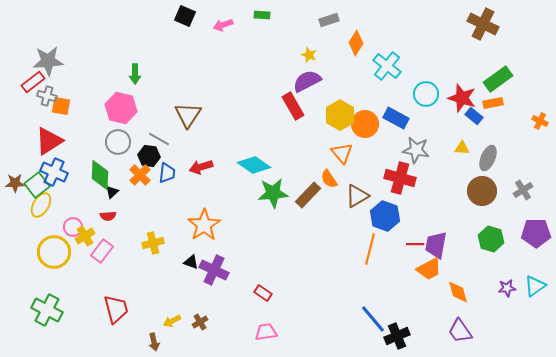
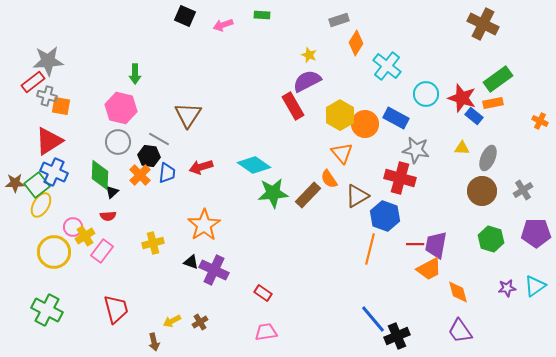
gray rectangle at (329, 20): moved 10 px right
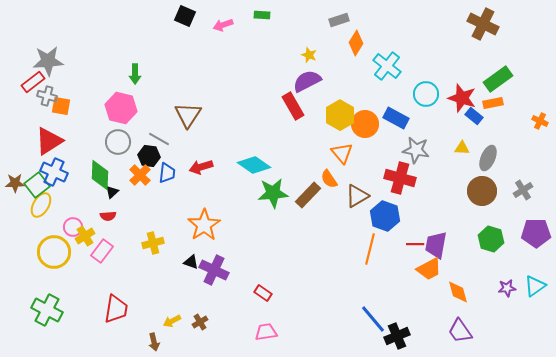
red trapezoid at (116, 309): rotated 24 degrees clockwise
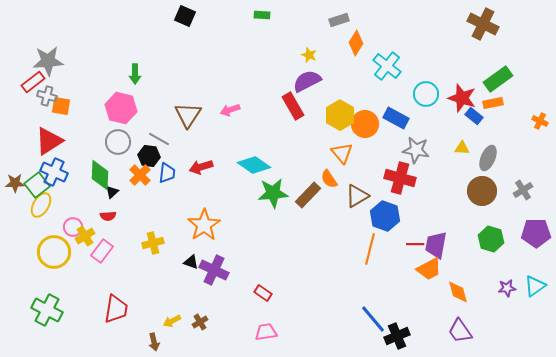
pink arrow at (223, 25): moved 7 px right, 85 px down
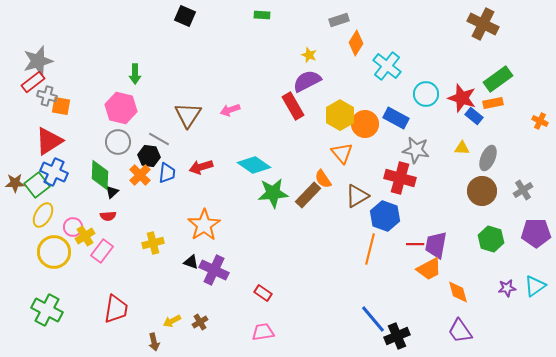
gray star at (48, 61): moved 10 px left; rotated 12 degrees counterclockwise
orange semicircle at (329, 179): moved 6 px left
yellow ellipse at (41, 205): moved 2 px right, 10 px down
pink trapezoid at (266, 332): moved 3 px left
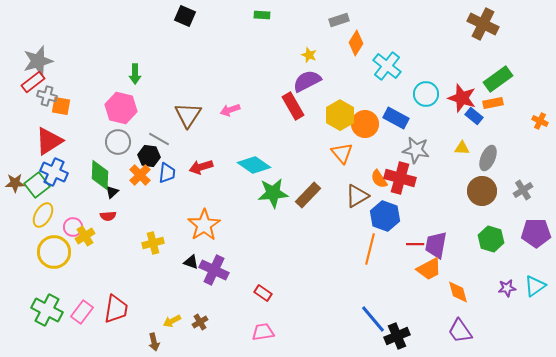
orange semicircle at (323, 179): moved 56 px right
pink rectangle at (102, 251): moved 20 px left, 61 px down
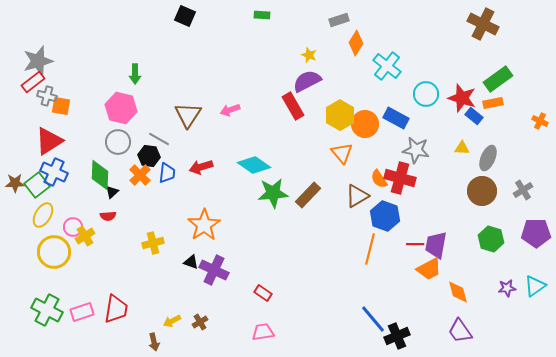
pink rectangle at (82, 312): rotated 35 degrees clockwise
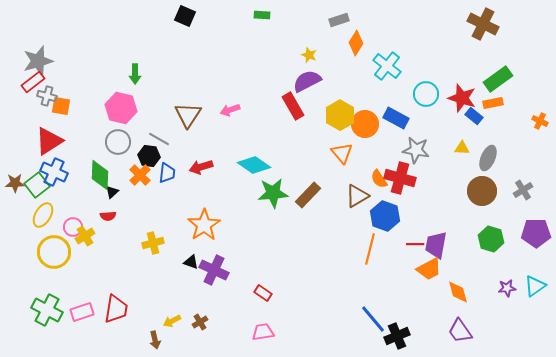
brown arrow at (154, 342): moved 1 px right, 2 px up
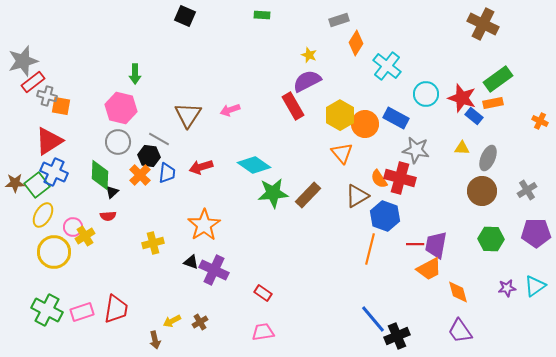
gray star at (38, 61): moved 15 px left
gray cross at (523, 190): moved 4 px right
green hexagon at (491, 239): rotated 15 degrees counterclockwise
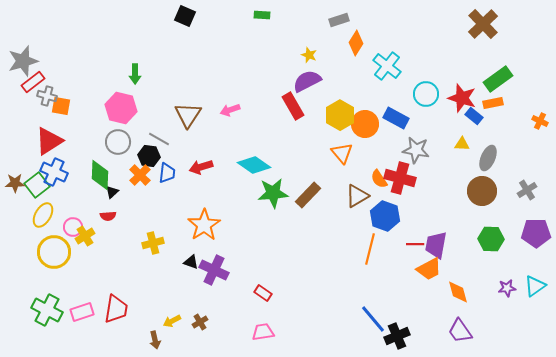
brown cross at (483, 24): rotated 20 degrees clockwise
yellow triangle at (462, 148): moved 4 px up
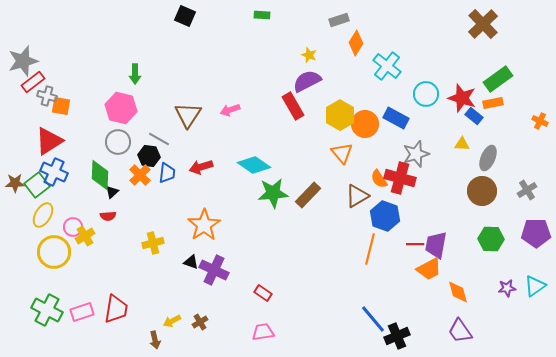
gray star at (416, 150): moved 4 px down; rotated 28 degrees counterclockwise
